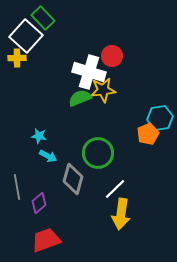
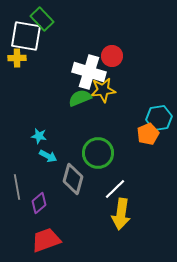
green rectangle: moved 1 px left, 1 px down
white square: rotated 32 degrees counterclockwise
cyan hexagon: moved 1 px left
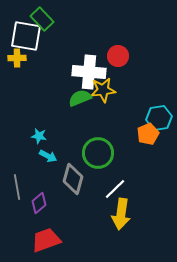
red circle: moved 6 px right
white cross: rotated 12 degrees counterclockwise
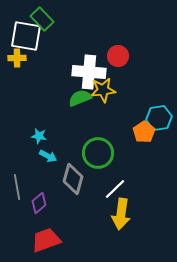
orange pentagon: moved 4 px left, 2 px up; rotated 10 degrees counterclockwise
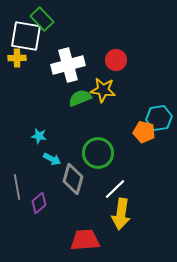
red circle: moved 2 px left, 4 px down
white cross: moved 21 px left, 7 px up; rotated 20 degrees counterclockwise
yellow star: rotated 15 degrees clockwise
orange pentagon: rotated 25 degrees counterclockwise
cyan arrow: moved 4 px right, 3 px down
red trapezoid: moved 39 px right; rotated 16 degrees clockwise
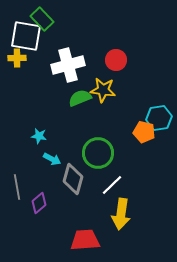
white line: moved 3 px left, 4 px up
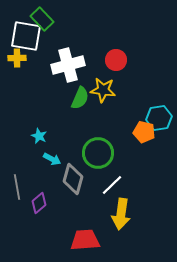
green semicircle: rotated 135 degrees clockwise
cyan star: rotated 14 degrees clockwise
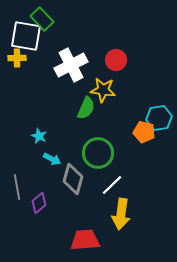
white cross: moved 3 px right; rotated 12 degrees counterclockwise
green semicircle: moved 6 px right, 10 px down
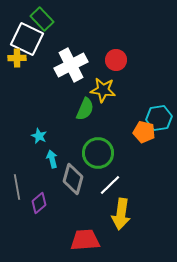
white square: moved 1 px right, 3 px down; rotated 16 degrees clockwise
green semicircle: moved 1 px left, 1 px down
cyan arrow: rotated 132 degrees counterclockwise
white line: moved 2 px left
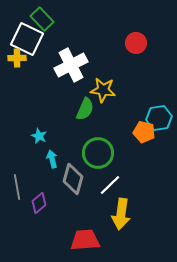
red circle: moved 20 px right, 17 px up
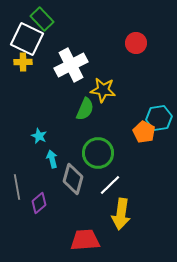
yellow cross: moved 6 px right, 4 px down
orange pentagon: rotated 15 degrees clockwise
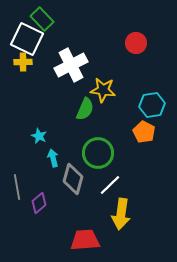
cyan hexagon: moved 7 px left, 13 px up
cyan arrow: moved 1 px right, 1 px up
